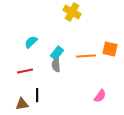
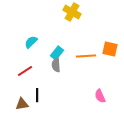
red line: rotated 21 degrees counterclockwise
pink semicircle: rotated 120 degrees clockwise
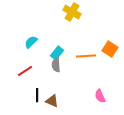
orange square: rotated 21 degrees clockwise
brown triangle: moved 30 px right, 3 px up; rotated 32 degrees clockwise
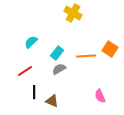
yellow cross: moved 1 px right, 1 px down
gray semicircle: moved 3 px right, 4 px down; rotated 64 degrees clockwise
black line: moved 3 px left, 3 px up
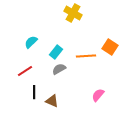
orange square: moved 2 px up
cyan rectangle: moved 1 px left, 1 px up
pink semicircle: moved 2 px left, 1 px up; rotated 64 degrees clockwise
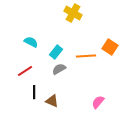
cyan semicircle: rotated 72 degrees clockwise
pink semicircle: moved 7 px down
